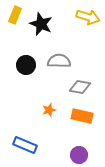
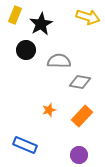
black star: rotated 20 degrees clockwise
black circle: moved 15 px up
gray diamond: moved 5 px up
orange rectangle: rotated 60 degrees counterclockwise
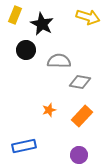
black star: moved 1 px right; rotated 15 degrees counterclockwise
blue rectangle: moved 1 px left, 1 px down; rotated 35 degrees counterclockwise
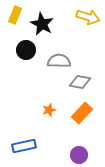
orange rectangle: moved 3 px up
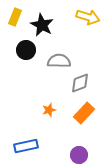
yellow rectangle: moved 2 px down
black star: moved 1 px down
gray diamond: moved 1 px down; rotated 30 degrees counterclockwise
orange rectangle: moved 2 px right
blue rectangle: moved 2 px right
